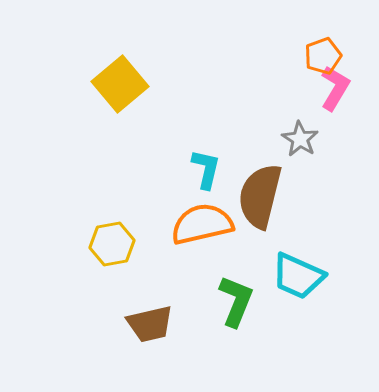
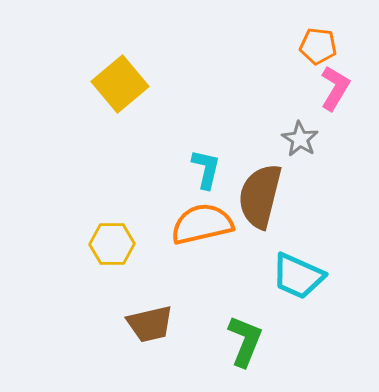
orange pentagon: moved 5 px left, 10 px up; rotated 27 degrees clockwise
yellow hexagon: rotated 9 degrees clockwise
green L-shape: moved 9 px right, 40 px down
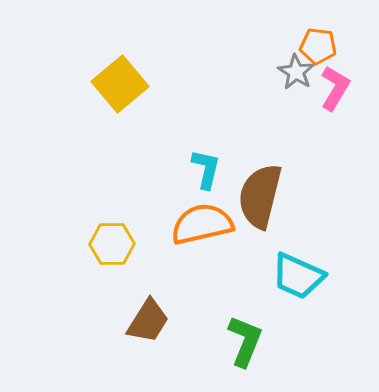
gray star: moved 4 px left, 67 px up
brown trapezoid: moved 2 px left, 3 px up; rotated 45 degrees counterclockwise
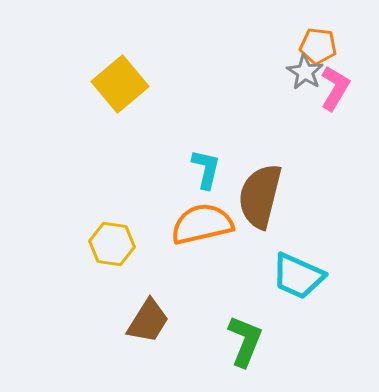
gray star: moved 9 px right
yellow hexagon: rotated 9 degrees clockwise
